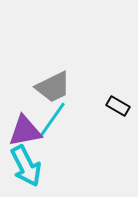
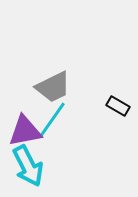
cyan arrow: moved 2 px right
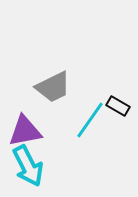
cyan line: moved 38 px right
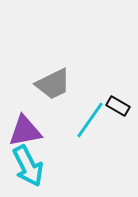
gray trapezoid: moved 3 px up
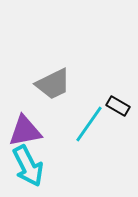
cyan line: moved 1 px left, 4 px down
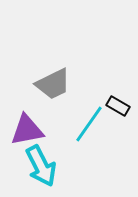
purple triangle: moved 2 px right, 1 px up
cyan arrow: moved 13 px right
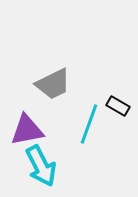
cyan line: rotated 15 degrees counterclockwise
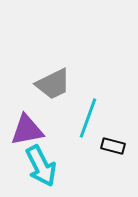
black rectangle: moved 5 px left, 40 px down; rotated 15 degrees counterclockwise
cyan line: moved 1 px left, 6 px up
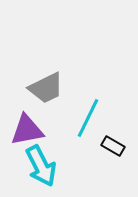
gray trapezoid: moved 7 px left, 4 px down
cyan line: rotated 6 degrees clockwise
black rectangle: rotated 15 degrees clockwise
